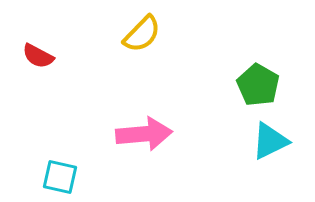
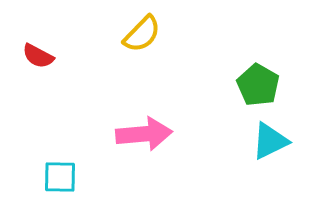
cyan square: rotated 12 degrees counterclockwise
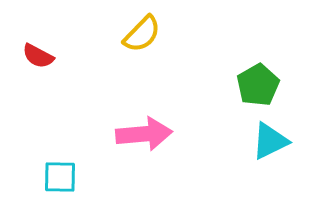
green pentagon: rotated 12 degrees clockwise
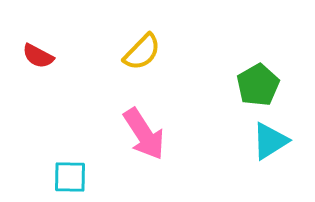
yellow semicircle: moved 18 px down
pink arrow: rotated 62 degrees clockwise
cyan triangle: rotated 6 degrees counterclockwise
cyan square: moved 10 px right
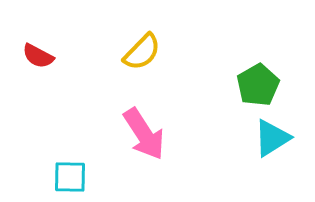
cyan triangle: moved 2 px right, 3 px up
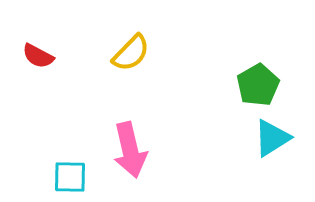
yellow semicircle: moved 11 px left, 1 px down
pink arrow: moved 14 px left, 16 px down; rotated 20 degrees clockwise
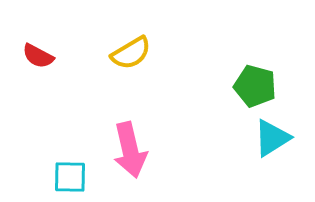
yellow semicircle: rotated 15 degrees clockwise
green pentagon: moved 3 px left, 1 px down; rotated 27 degrees counterclockwise
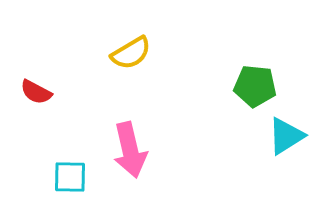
red semicircle: moved 2 px left, 36 px down
green pentagon: rotated 9 degrees counterclockwise
cyan triangle: moved 14 px right, 2 px up
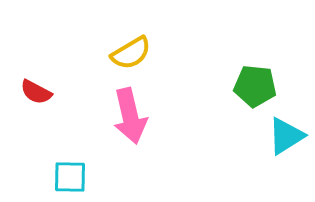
pink arrow: moved 34 px up
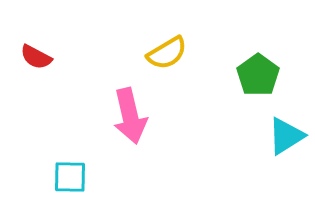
yellow semicircle: moved 36 px right
green pentagon: moved 3 px right, 11 px up; rotated 30 degrees clockwise
red semicircle: moved 35 px up
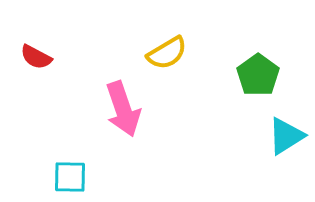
pink arrow: moved 7 px left, 7 px up; rotated 6 degrees counterclockwise
